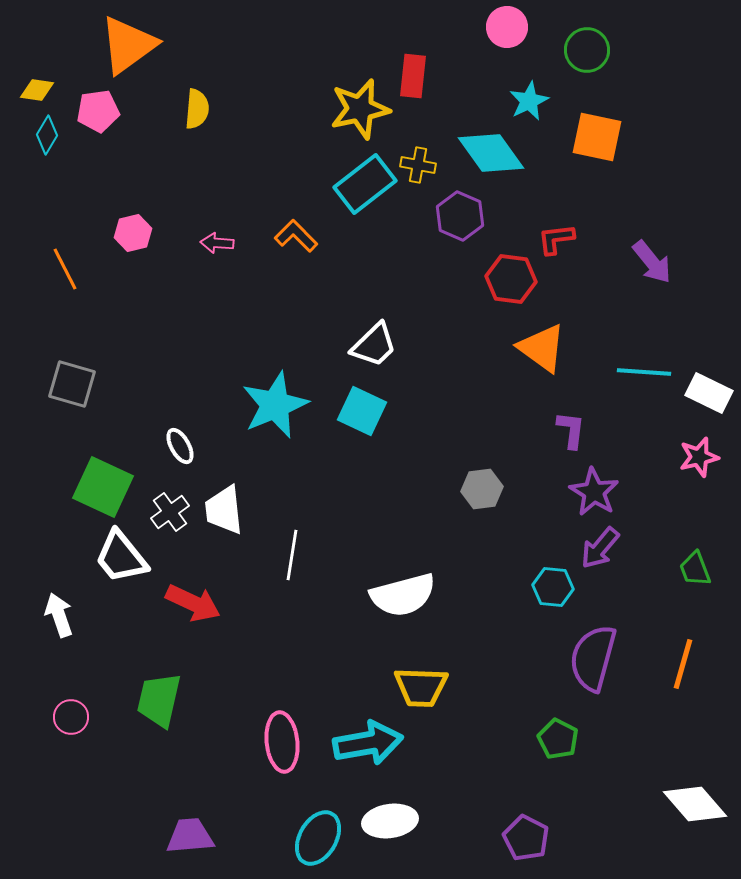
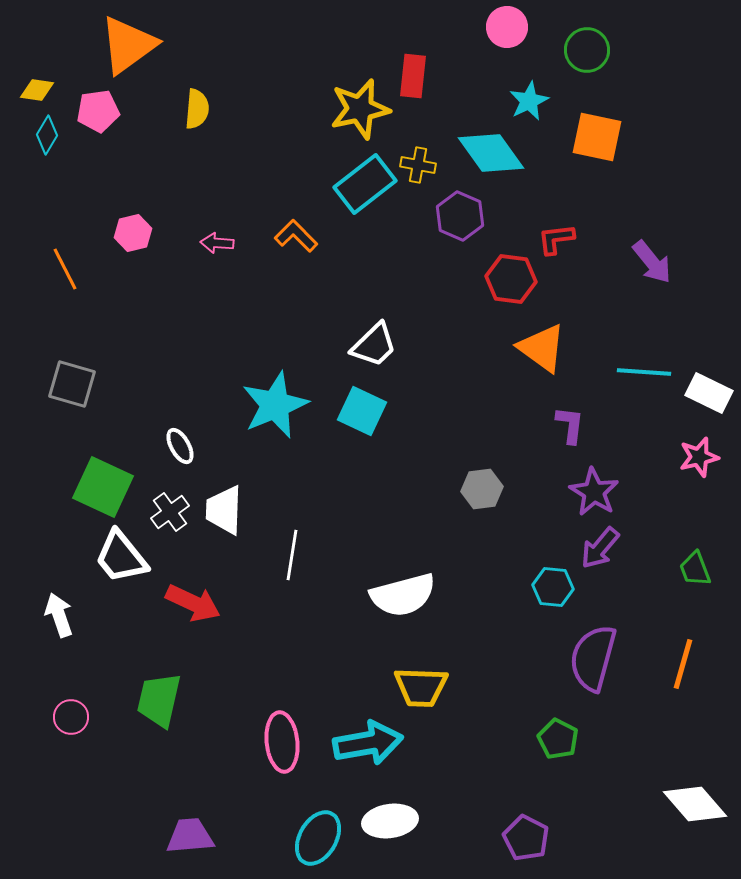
purple L-shape at (571, 430): moved 1 px left, 5 px up
white trapezoid at (224, 510): rotated 8 degrees clockwise
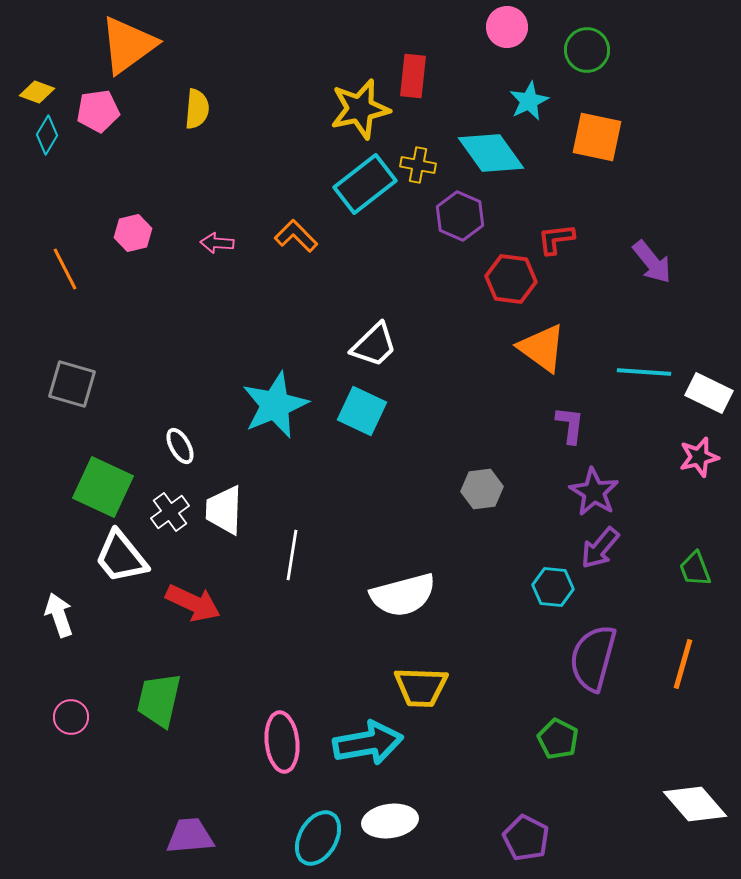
yellow diamond at (37, 90): moved 2 px down; rotated 12 degrees clockwise
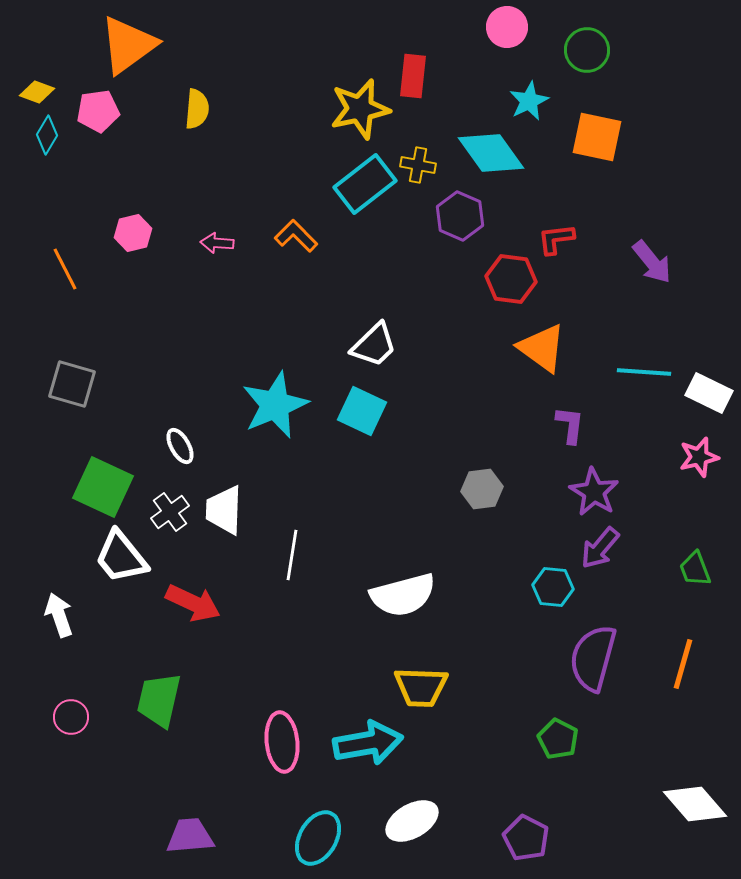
white ellipse at (390, 821): moved 22 px right; rotated 22 degrees counterclockwise
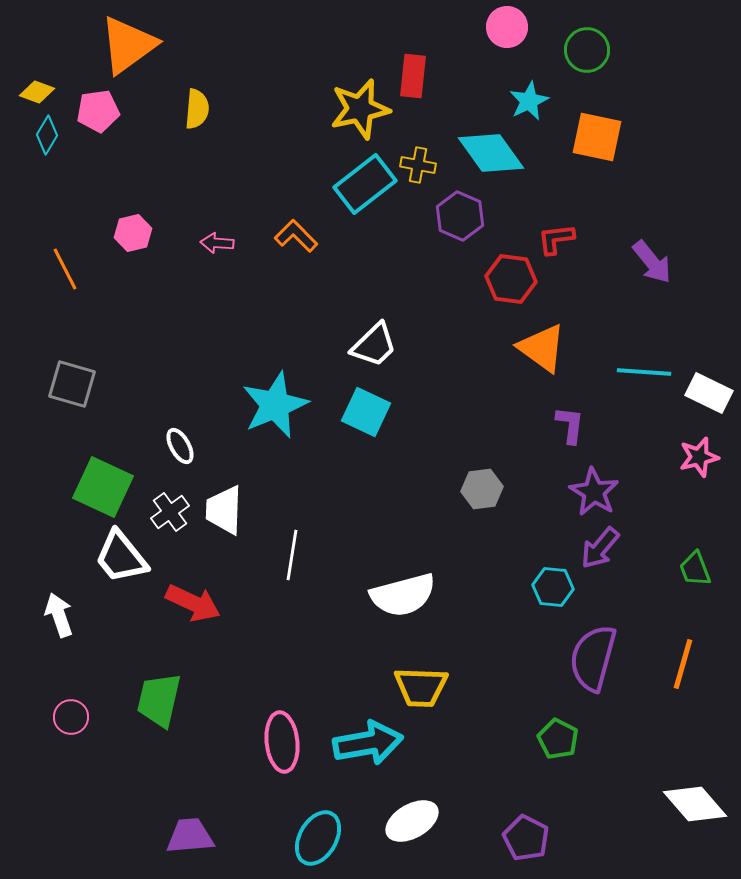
cyan square at (362, 411): moved 4 px right, 1 px down
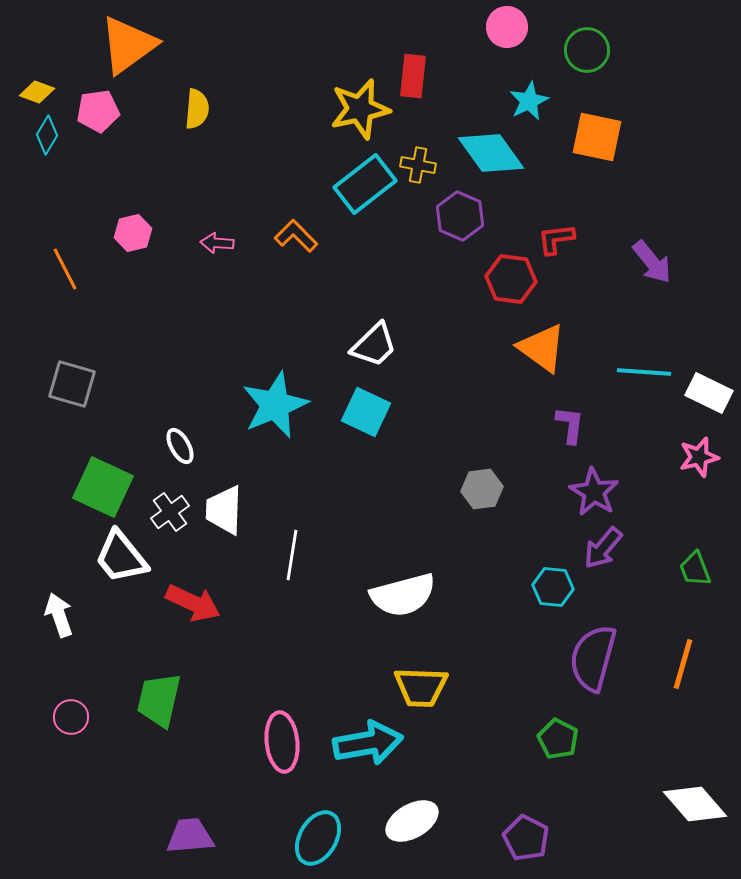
purple arrow at (600, 548): moved 3 px right
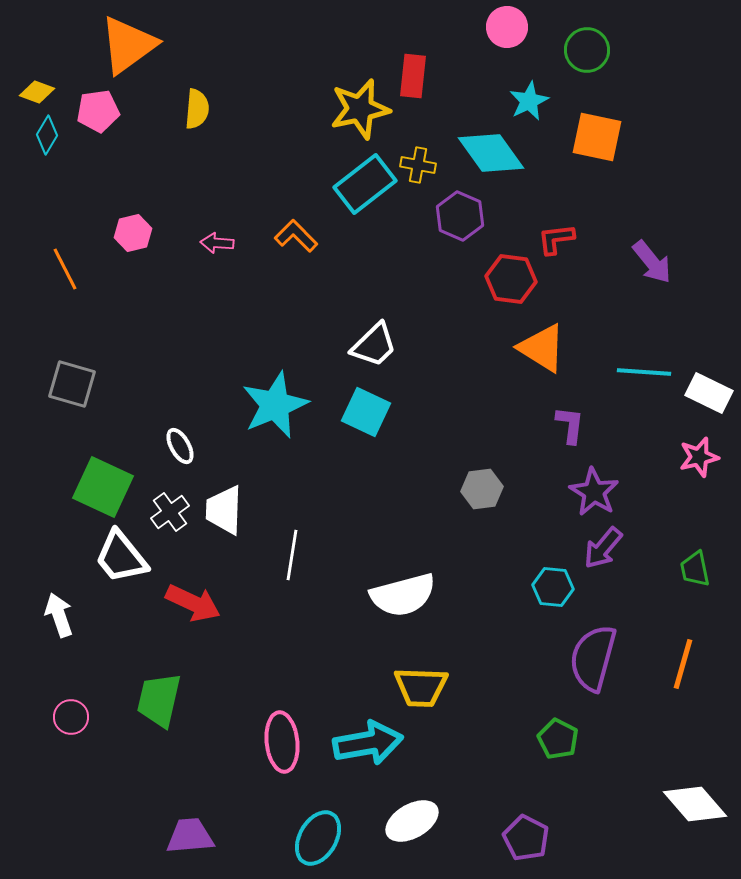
orange triangle at (542, 348): rotated 4 degrees counterclockwise
green trapezoid at (695, 569): rotated 9 degrees clockwise
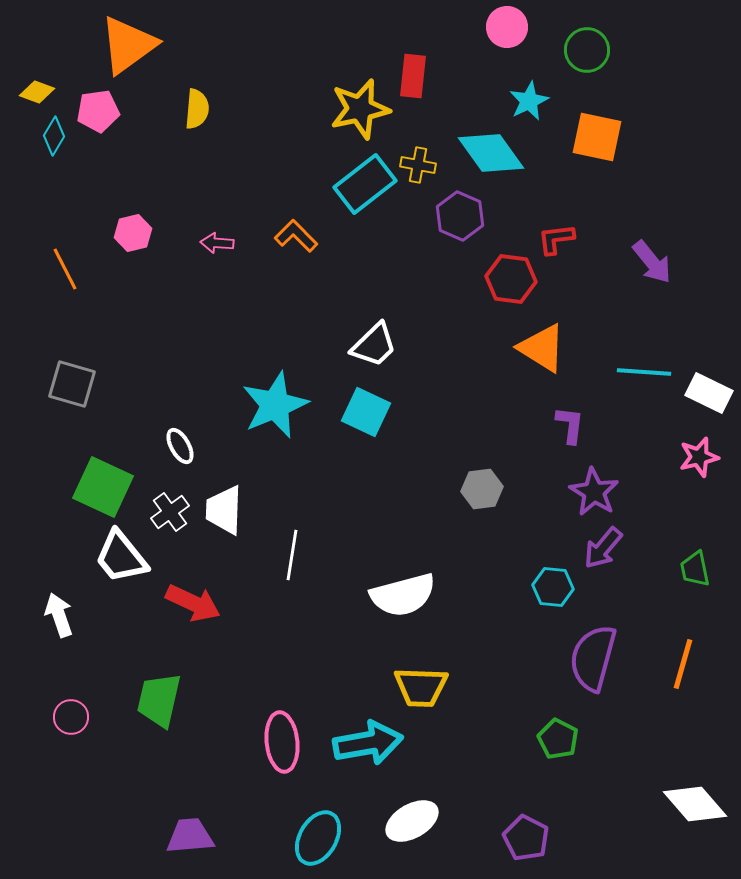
cyan diamond at (47, 135): moved 7 px right, 1 px down
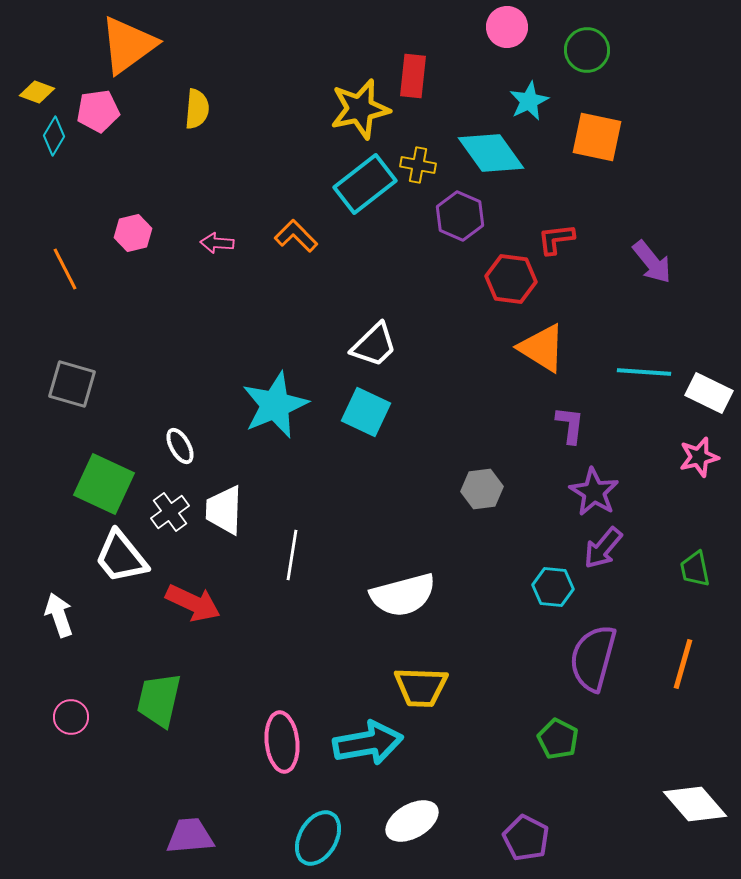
green square at (103, 487): moved 1 px right, 3 px up
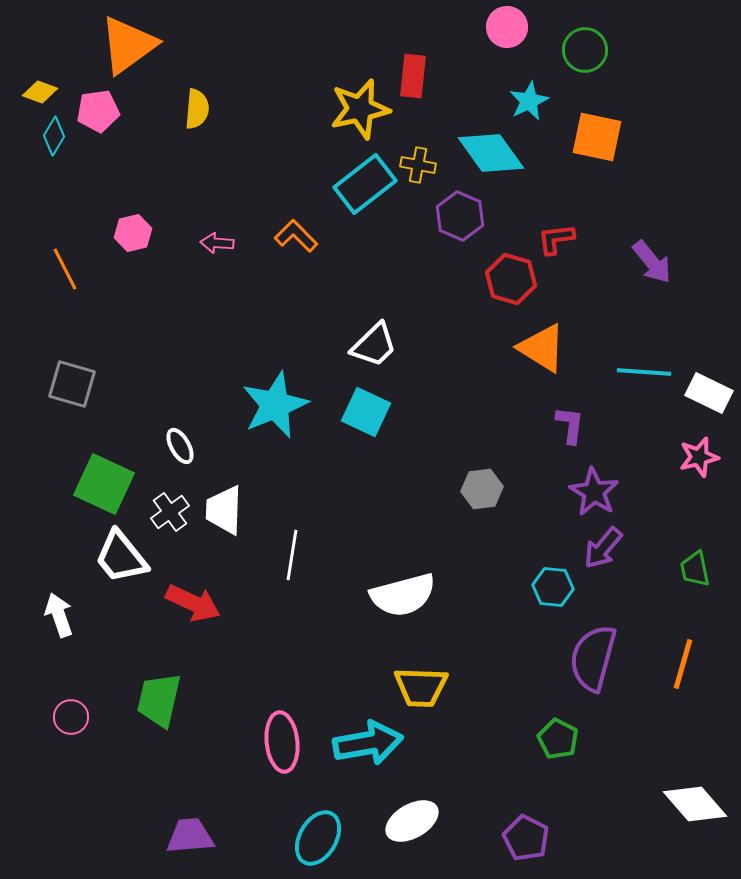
green circle at (587, 50): moved 2 px left
yellow diamond at (37, 92): moved 3 px right
red hexagon at (511, 279): rotated 9 degrees clockwise
